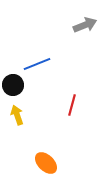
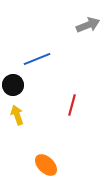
gray arrow: moved 3 px right
blue line: moved 5 px up
orange ellipse: moved 2 px down
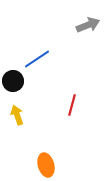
blue line: rotated 12 degrees counterclockwise
black circle: moved 4 px up
orange ellipse: rotated 30 degrees clockwise
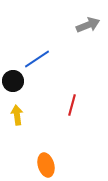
yellow arrow: rotated 12 degrees clockwise
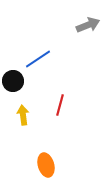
blue line: moved 1 px right
red line: moved 12 px left
yellow arrow: moved 6 px right
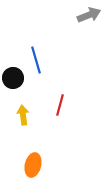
gray arrow: moved 1 px right, 10 px up
blue line: moved 2 px left, 1 px down; rotated 72 degrees counterclockwise
black circle: moved 3 px up
orange ellipse: moved 13 px left; rotated 30 degrees clockwise
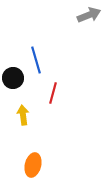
red line: moved 7 px left, 12 px up
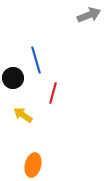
yellow arrow: rotated 48 degrees counterclockwise
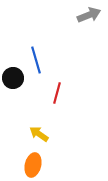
red line: moved 4 px right
yellow arrow: moved 16 px right, 19 px down
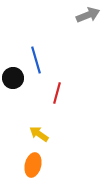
gray arrow: moved 1 px left
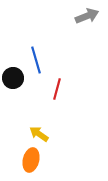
gray arrow: moved 1 px left, 1 px down
red line: moved 4 px up
orange ellipse: moved 2 px left, 5 px up
